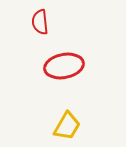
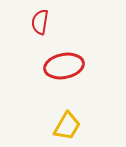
red semicircle: rotated 15 degrees clockwise
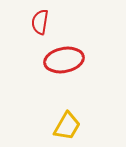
red ellipse: moved 6 px up
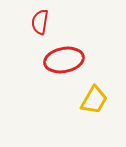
yellow trapezoid: moved 27 px right, 26 px up
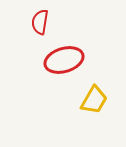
red ellipse: rotated 6 degrees counterclockwise
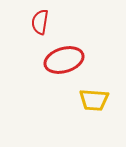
yellow trapezoid: rotated 64 degrees clockwise
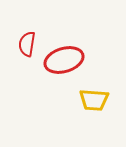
red semicircle: moved 13 px left, 22 px down
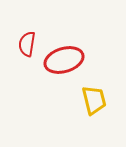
yellow trapezoid: rotated 108 degrees counterclockwise
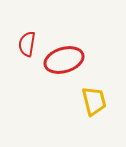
yellow trapezoid: moved 1 px down
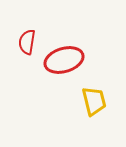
red semicircle: moved 2 px up
